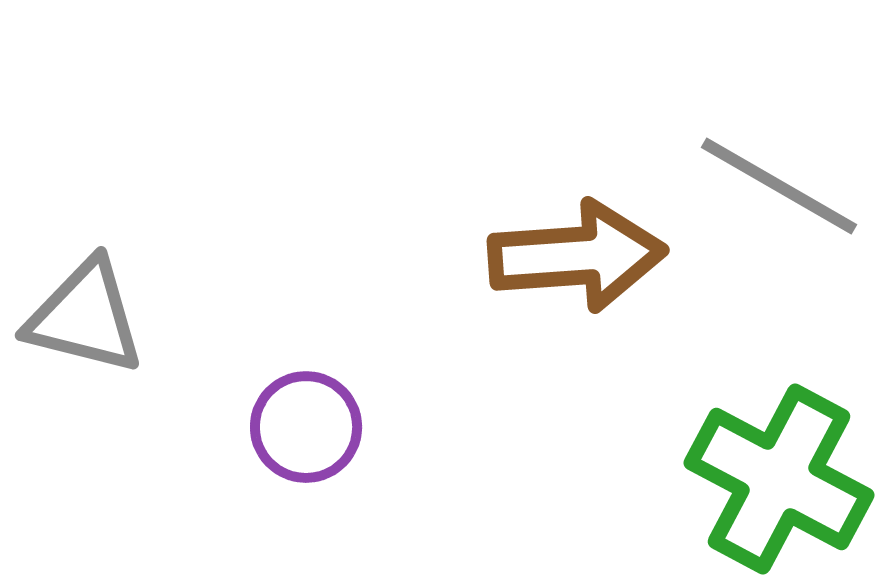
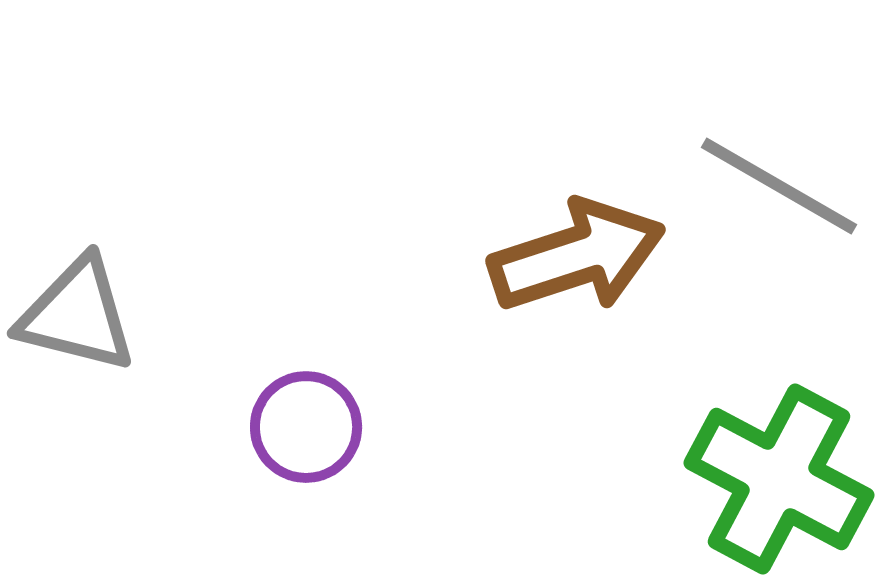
brown arrow: rotated 14 degrees counterclockwise
gray triangle: moved 8 px left, 2 px up
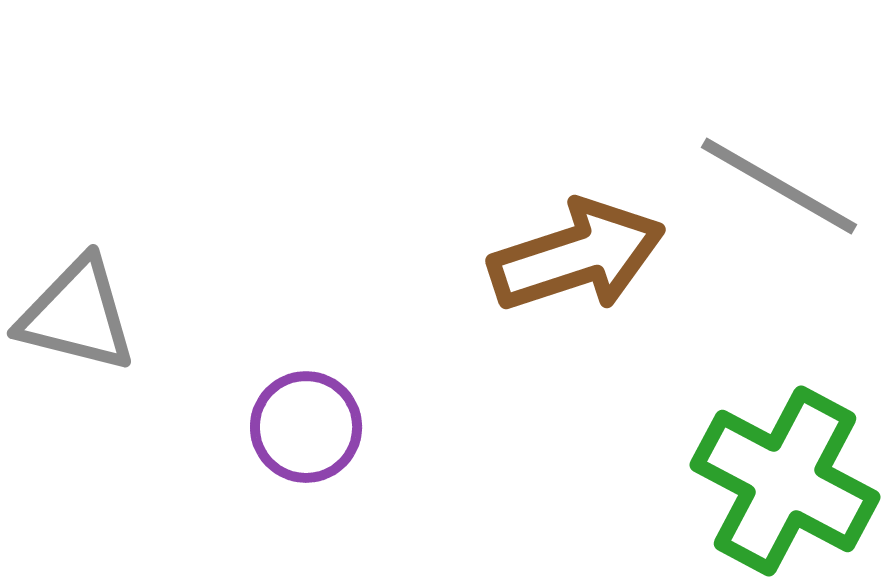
green cross: moved 6 px right, 2 px down
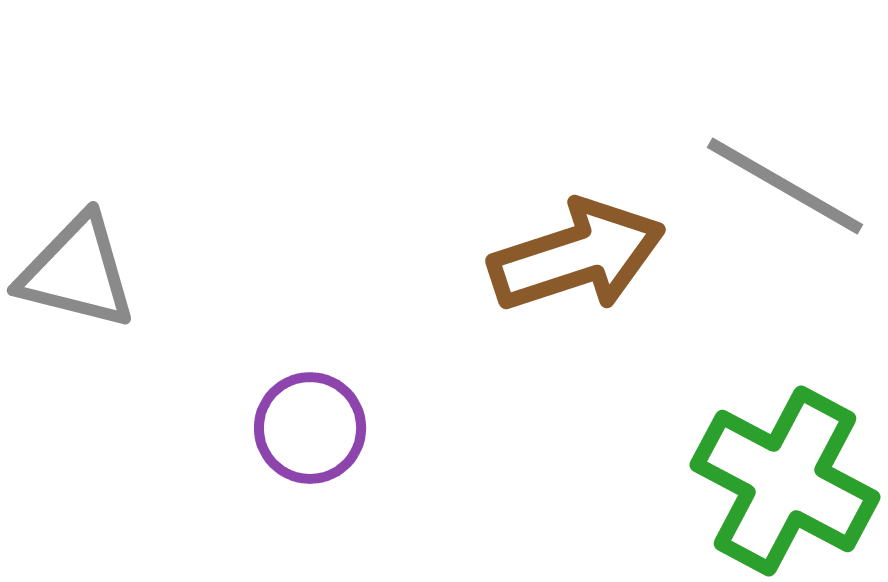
gray line: moved 6 px right
gray triangle: moved 43 px up
purple circle: moved 4 px right, 1 px down
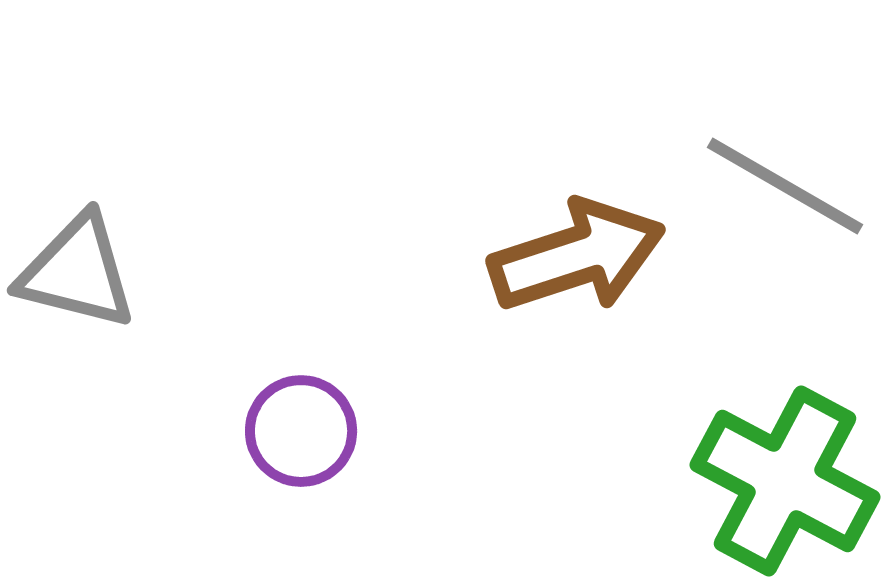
purple circle: moved 9 px left, 3 px down
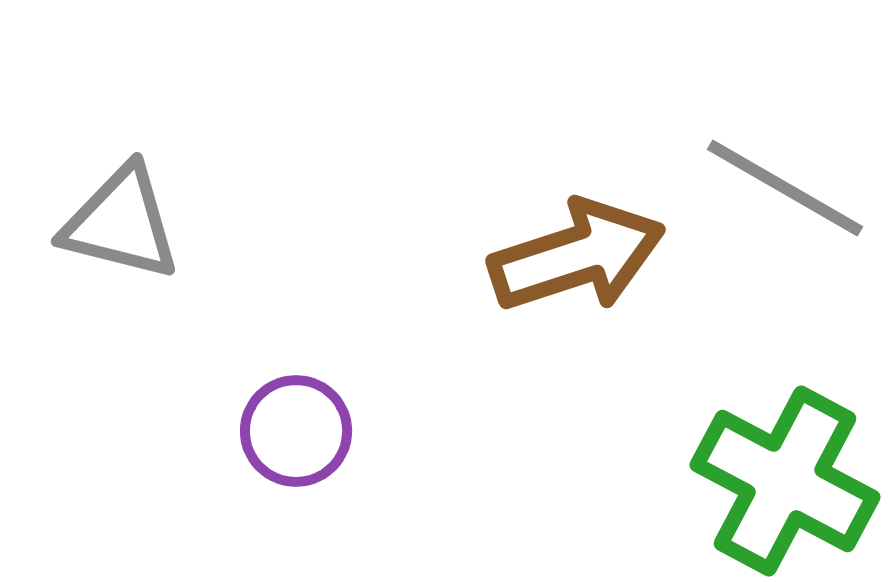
gray line: moved 2 px down
gray triangle: moved 44 px right, 49 px up
purple circle: moved 5 px left
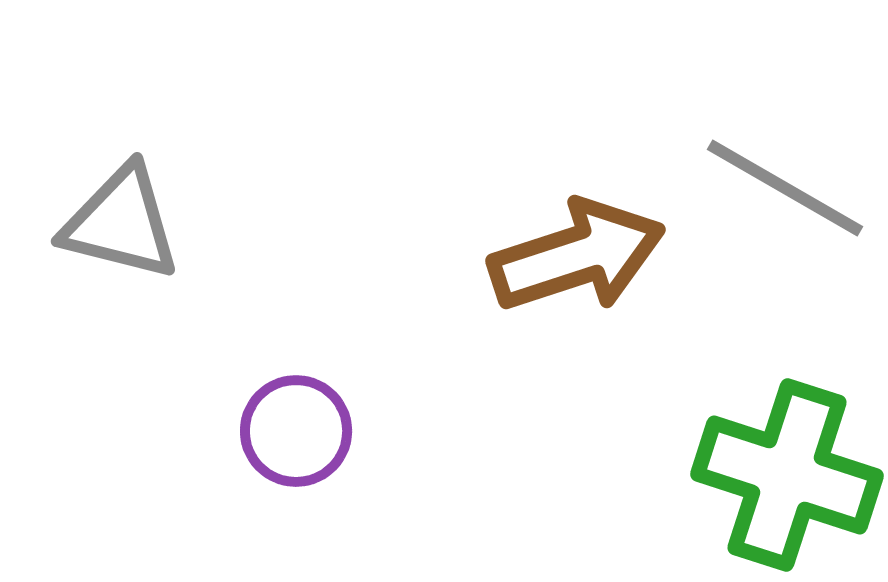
green cross: moved 2 px right, 6 px up; rotated 10 degrees counterclockwise
